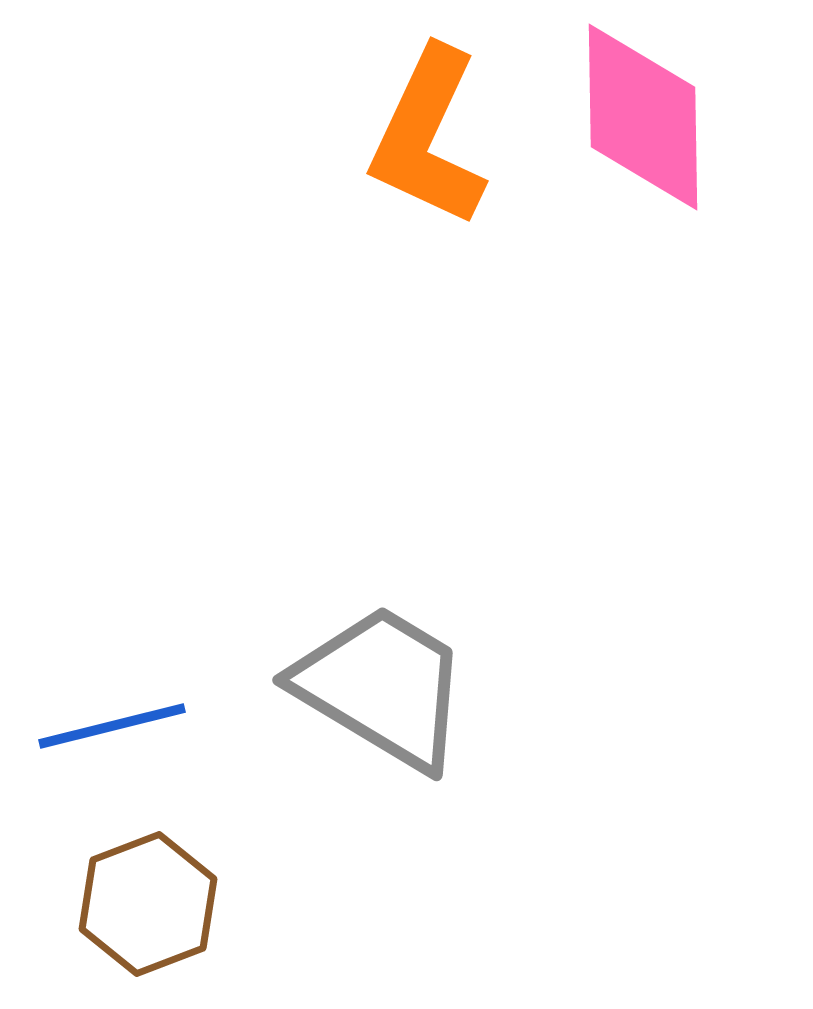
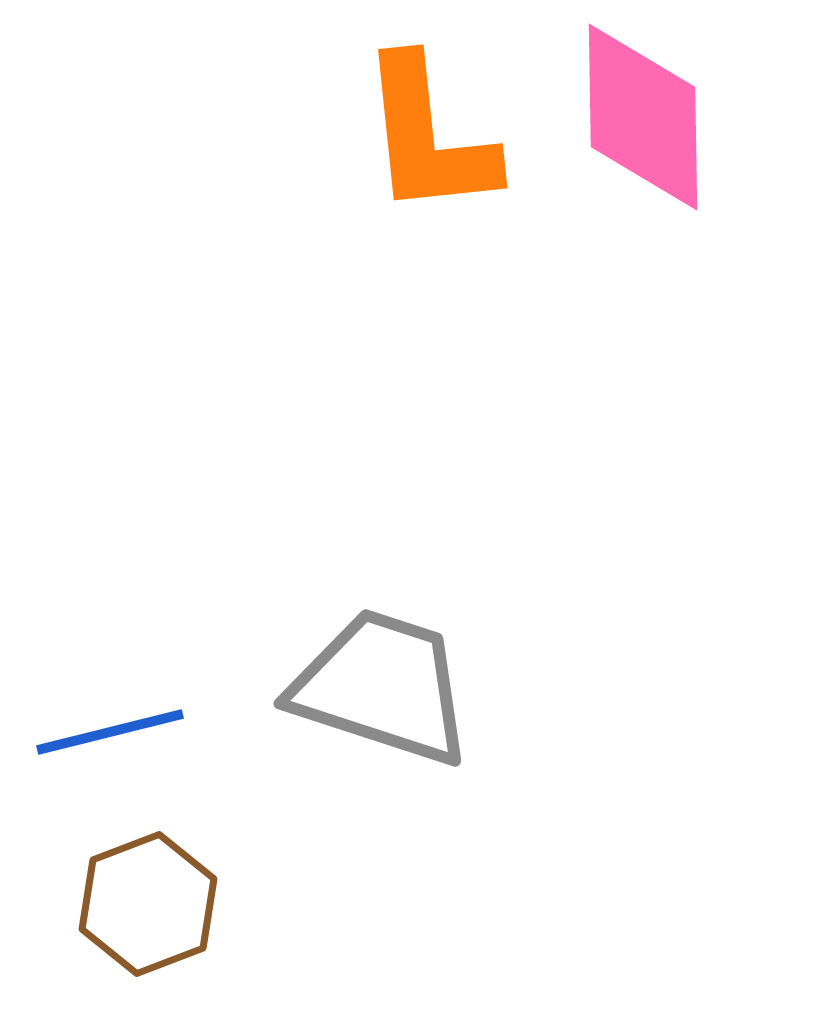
orange L-shape: rotated 31 degrees counterclockwise
gray trapezoid: rotated 13 degrees counterclockwise
blue line: moved 2 px left, 6 px down
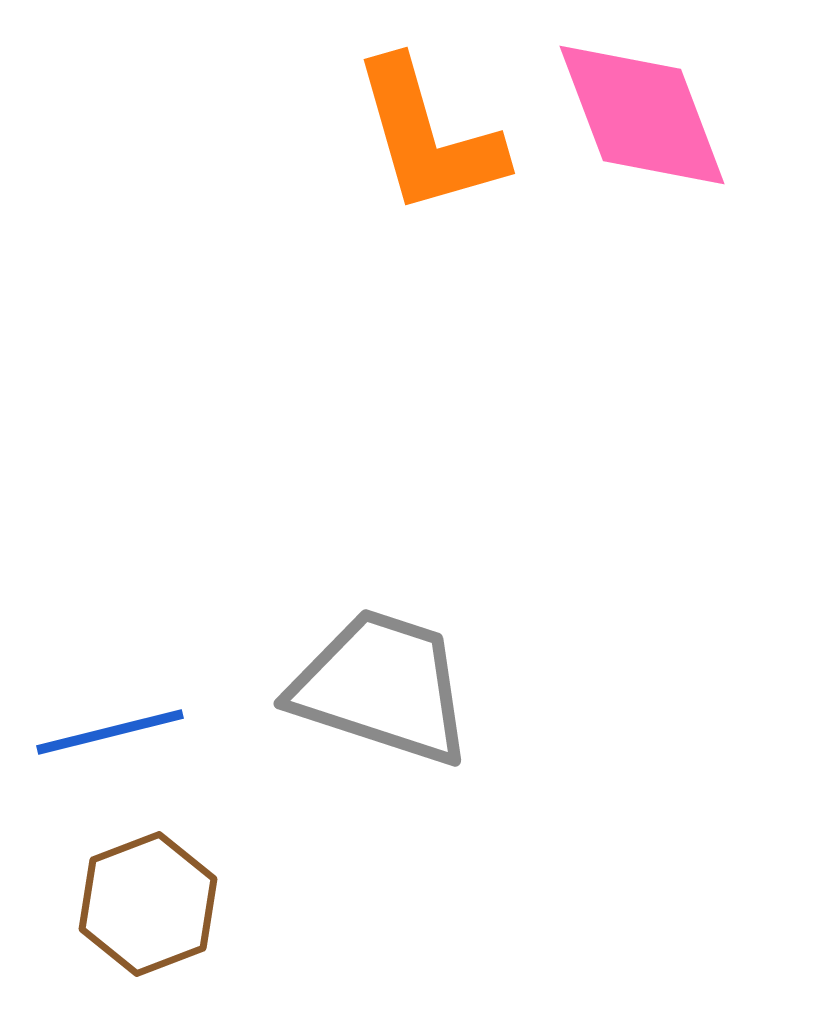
pink diamond: moved 1 px left, 2 px up; rotated 20 degrees counterclockwise
orange L-shape: rotated 10 degrees counterclockwise
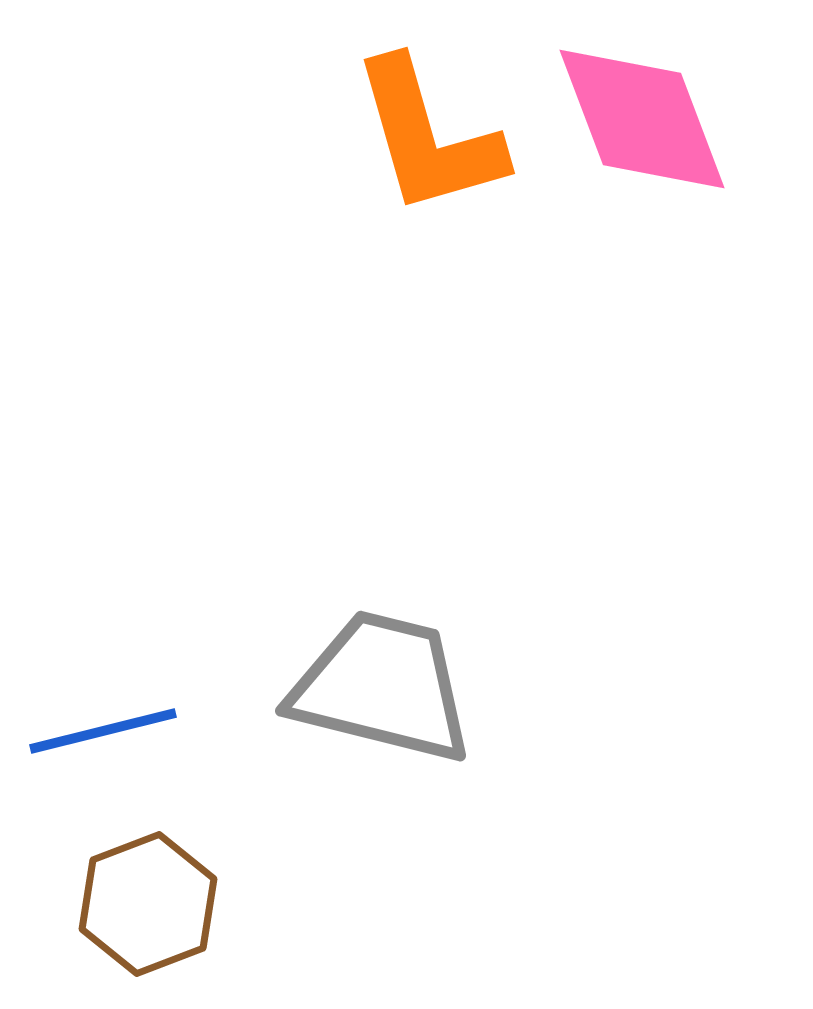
pink diamond: moved 4 px down
gray trapezoid: rotated 4 degrees counterclockwise
blue line: moved 7 px left, 1 px up
